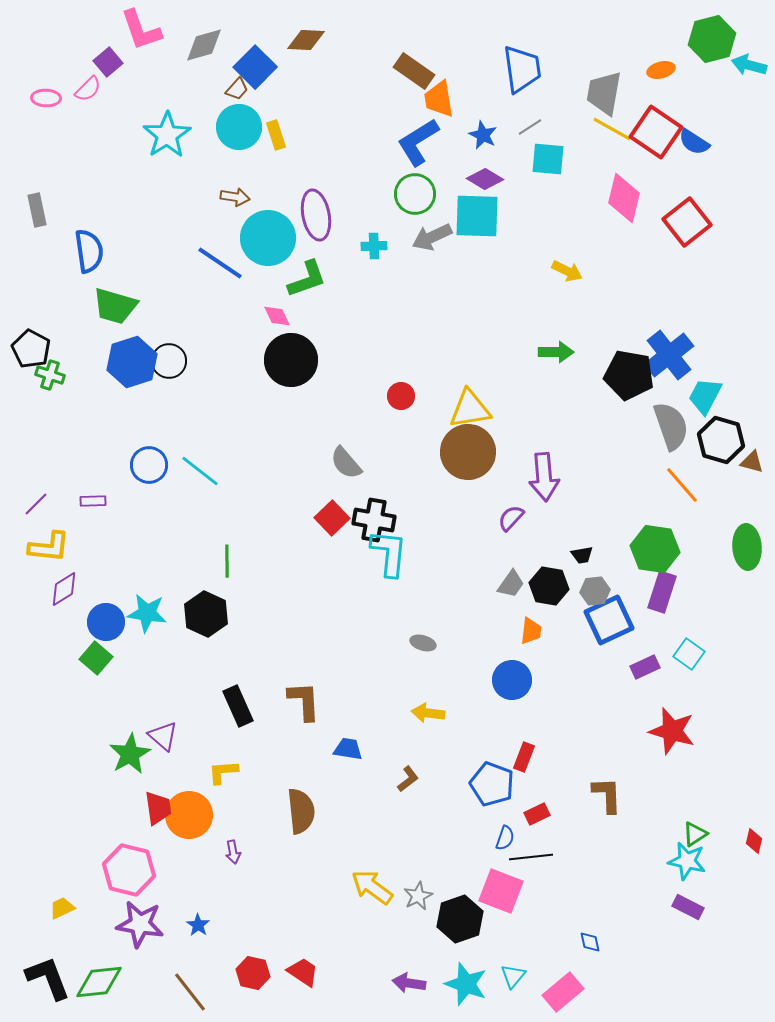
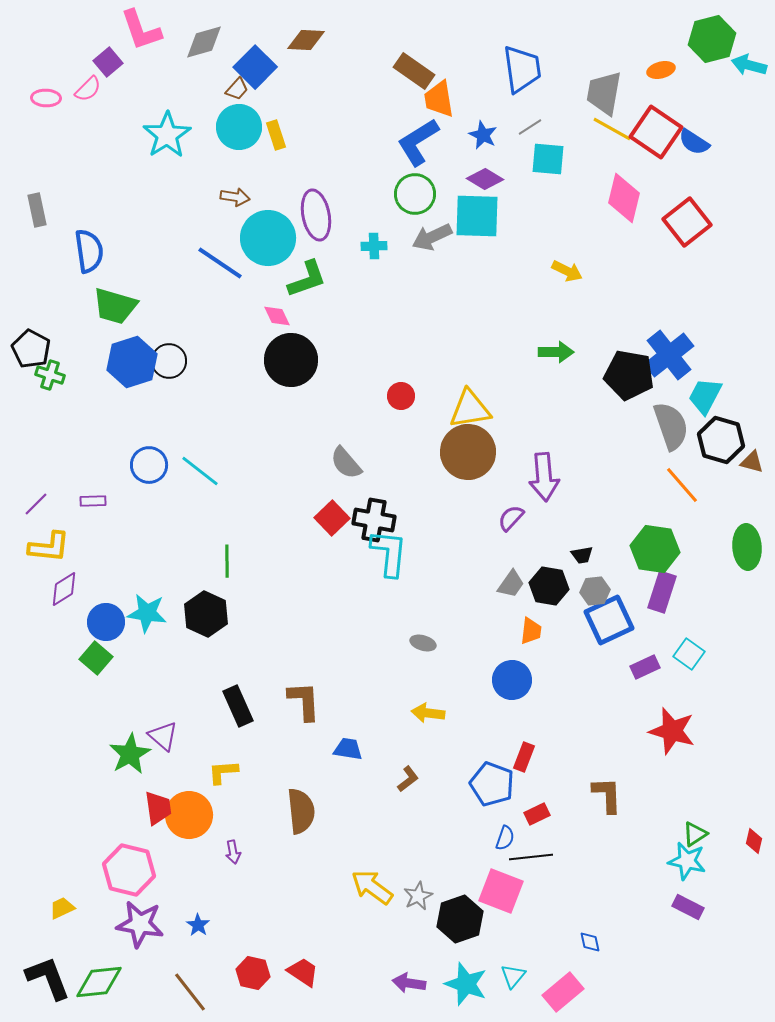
gray diamond at (204, 45): moved 3 px up
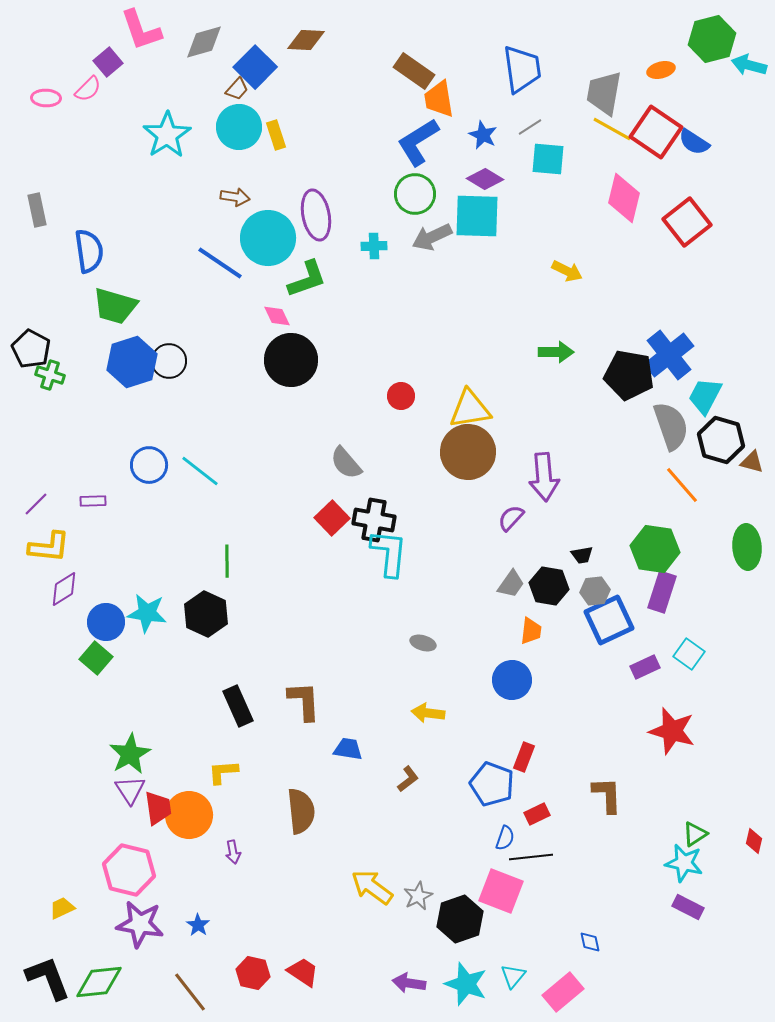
purple triangle at (163, 736): moved 33 px left, 54 px down; rotated 16 degrees clockwise
cyan star at (687, 861): moved 3 px left, 2 px down
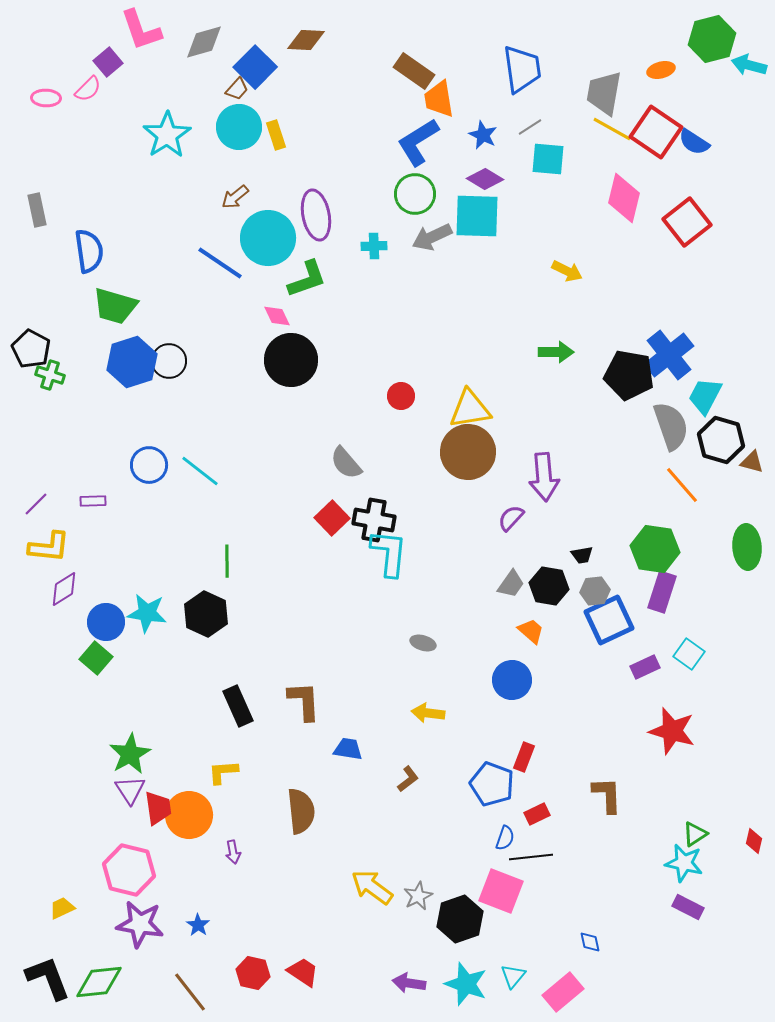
brown arrow at (235, 197): rotated 132 degrees clockwise
orange trapezoid at (531, 631): rotated 56 degrees counterclockwise
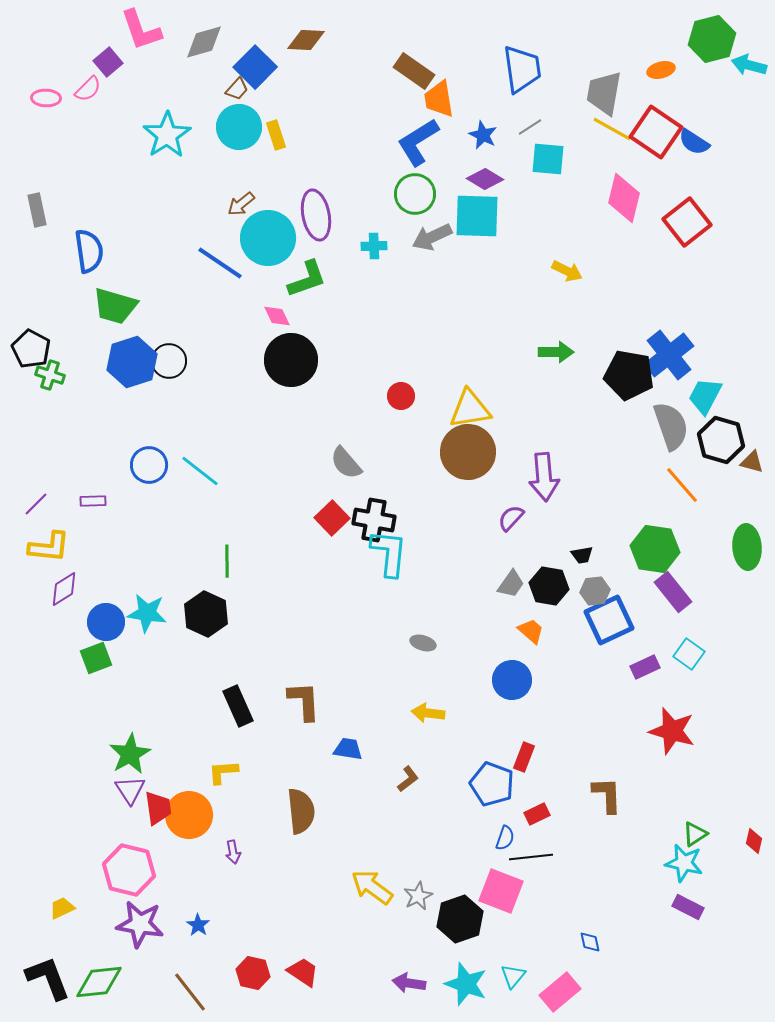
brown arrow at (235, 197): moved 6 px right, 7 px down
purple rectangle at (662, 592): moved 11 px right; rotated 57 degrees counterclockwise
green square at (96, 658): rotated 28 degrees clockwise
pink rectangle at (563, 992): moved 3 px left
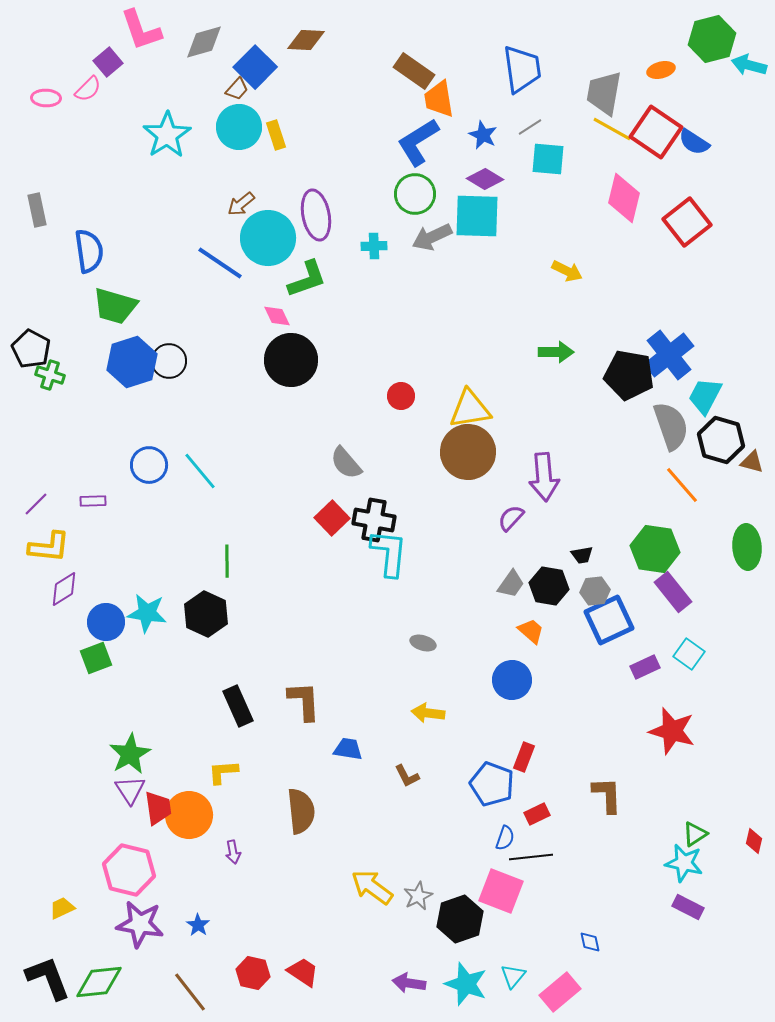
cyan line at (200, 471): rotated 12 degrees clockwise
brown L-shape at (408, 779): moved 1 px left, 3 px up; rotated 100 degrees clockwise
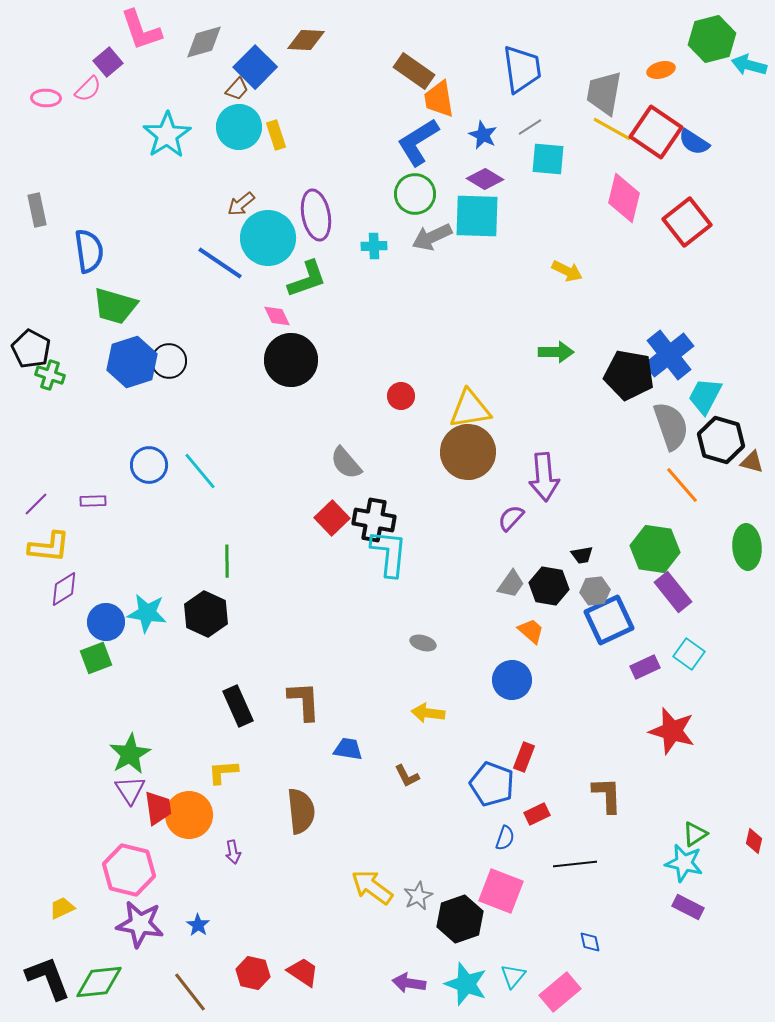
black line at (531, 857): moved 44 px right, 7 px down
